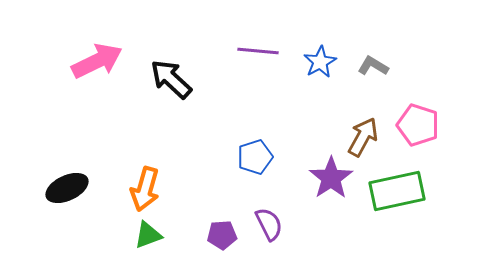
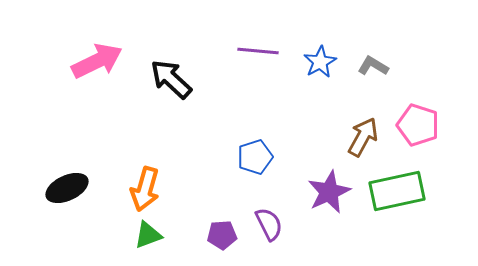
purple star: moved 2 px left, 14 px down; rotated 9 degrees clockwise
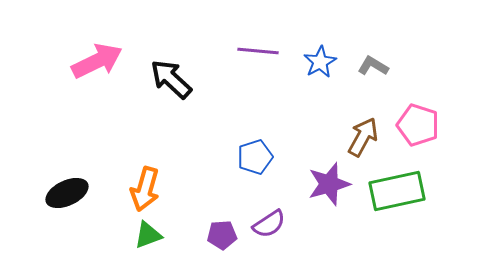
black ellipse: moved 5 px down
purple star: moved 8 px up; rotated 9 degrees clockwise
purple semicircle: rotated 84 degrees clockwise
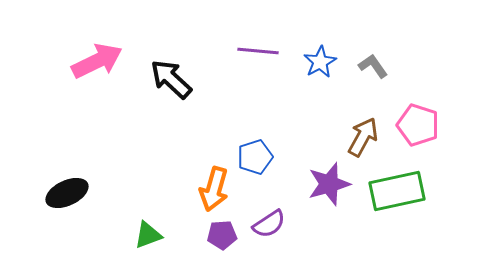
gray L-shape: rotated 24 degrees clockwise
orange arrow: moved 69 px right
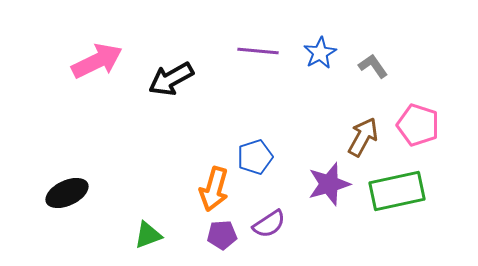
blue star: moved 9 px up
black arrow: rotated 72 degrees counterclockwise
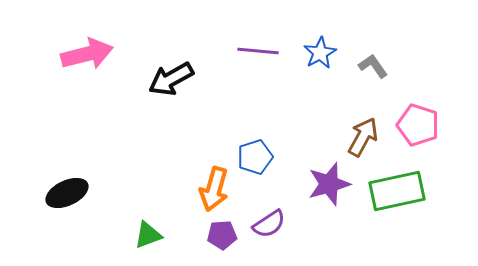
pink arrow: moved 10 px left, 7 px up; rotated 12 degrees clockwise
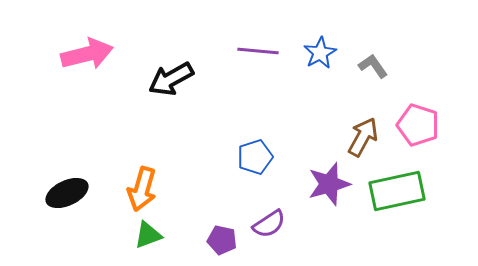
orange arrow: moved 72 px left
purple pentagon: moved 5 px down; rotated 16 degrees clockwise
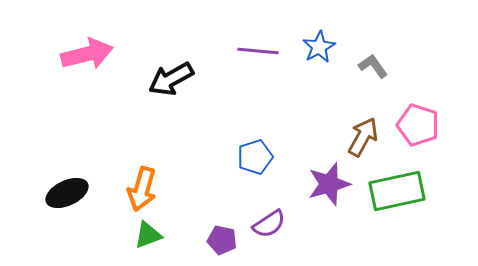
blue star: moved 1 px left, 6 px up
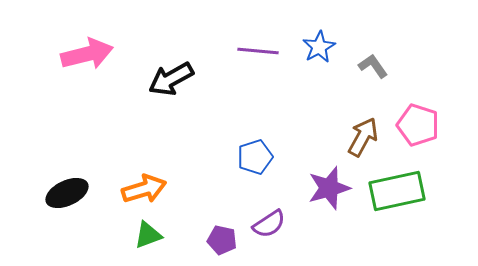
purple star: moved 4 px down
orange arrow: moved 2 px right; rotated 123 degrees counterclockwise
